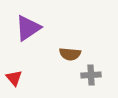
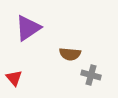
gray cross: rotated 18 degrees clockwise
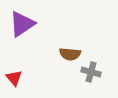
purple triangle: moved 6 px left, 4 px up
gray cross: moved 3 px up
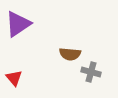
purple triangle: moved 4 px left
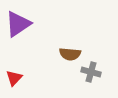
red triangle: rotated 24 degrees clockwise
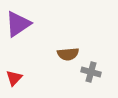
brown semicircle: moved 2 px left; rotated 10 degrees counterclockwise
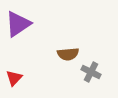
gray cross: rotated 12 degrees clockwise
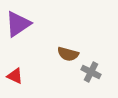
brown semicircle: rotated 20 degrees clockwise
red triangle: moved 1 px right, 2 px up; rotated 48 degrees counterclockwise
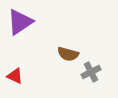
purple triangle: moved 2 px right, 2 px up
gray cross: rotated 36 degrees clockwise
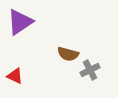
gray cross: moved 1 px left, 2 px up
